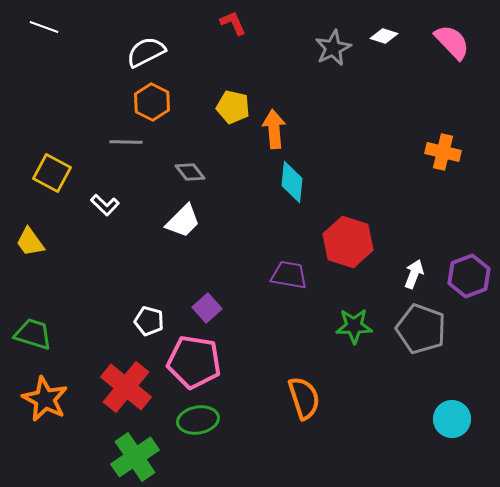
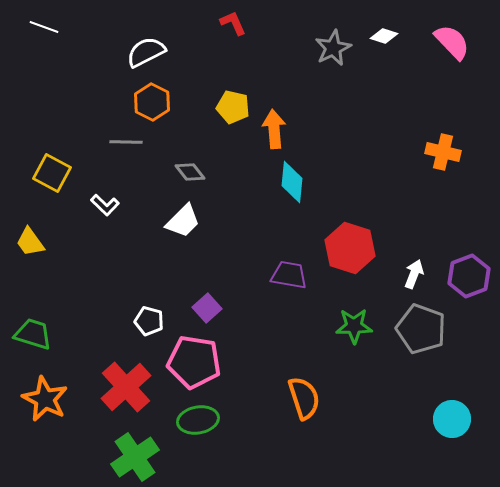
red hexagon: moved 2 px right, 6 px down
red cross: rotated 9 degrees clockwise
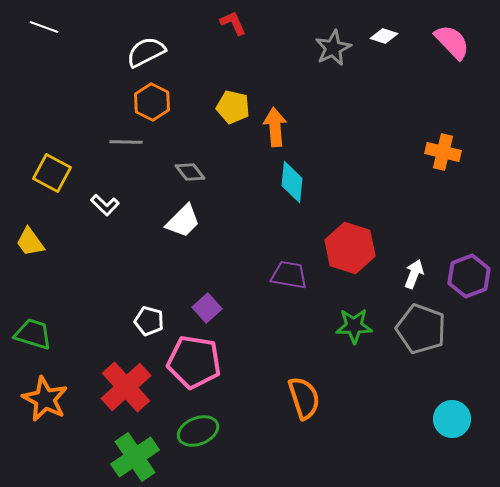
orange arrow: moved 1 px right, 2 px up
green ellipse: moved 11 px down; rotated 12 degrees counterclockwise
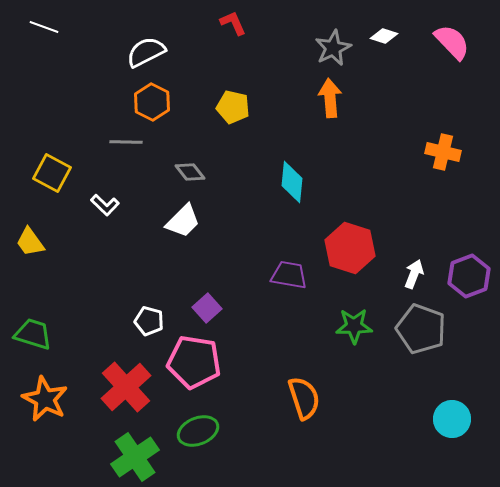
orange arrow: moved 55 px right, 29 px up
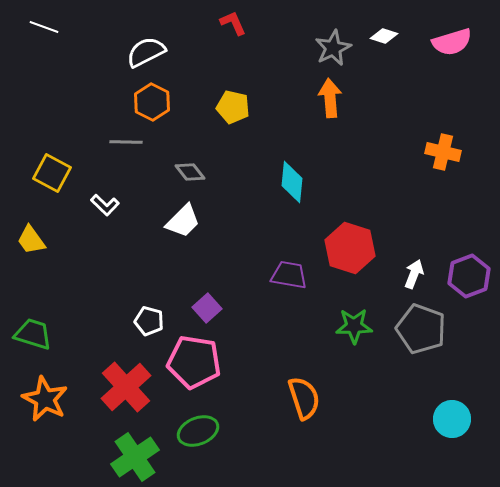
pink semicircle: rotated 117 degrees clockwise
yellow trapezoid: moved 1 px right, 2 px up
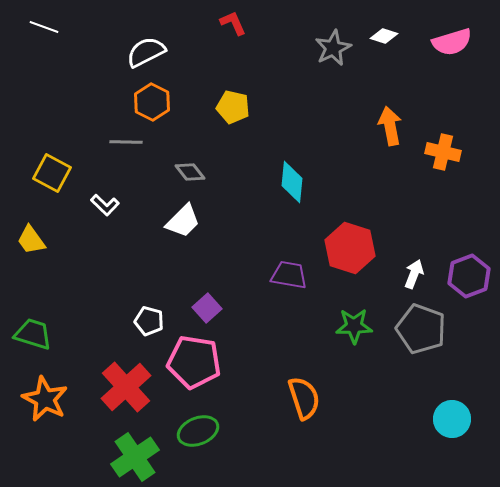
orange arrow: moved 60 px right, 28 px down; rotated 6 degrees counterclockwise
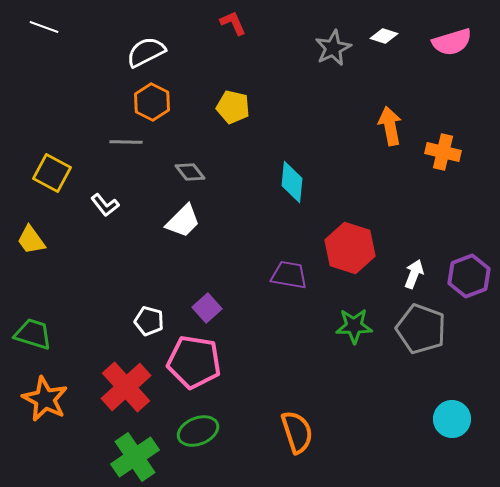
white L-shape: rotated 8 degrees clockwise
orange semicircle: moved 7 px left, 34 px down
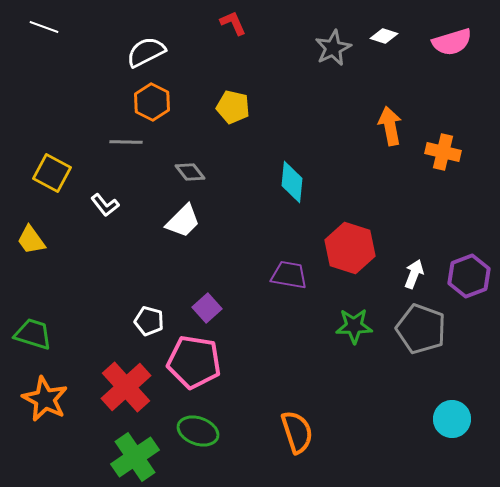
green ellipse: rotated 42 degrees clockwise
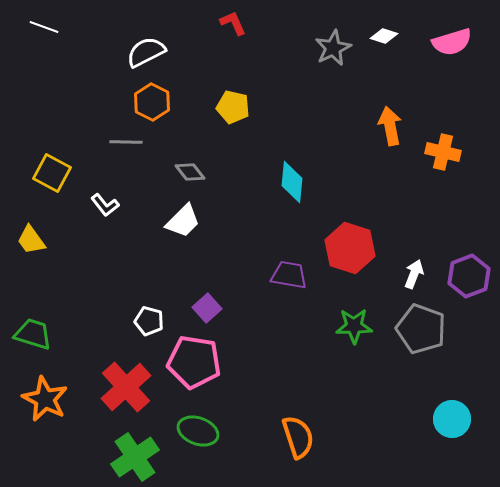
orange semicircle: moved 1 px right, 5 px down
